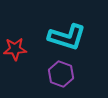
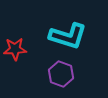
cyan L-shape: moved 1 px right, 1 px up
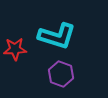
cyan L-shape: moved 11 px left
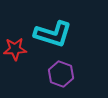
cyan L-shape: moved 4 px left, 2 px up
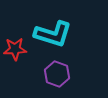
purple hexagon: moved 4 px left
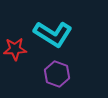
cyan L-shape: rotated 15 degrees clockwise
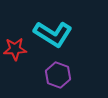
purple hexagon: moved 1 px right, 1 px down
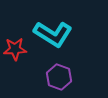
purple hexagon: moved 1 px right, 2 px down
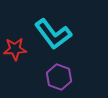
cyan L-shape: rotated 21 degrees clockwise
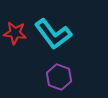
red star: moved 16 px up; rotated 10 degrees clockwise
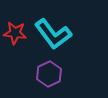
purple hexagon: moved 10 px left, 3 px up; rotated 15 degrees clockwise
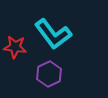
red star: moved 14 px down
